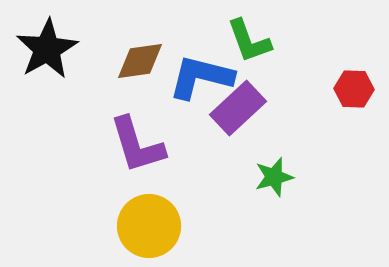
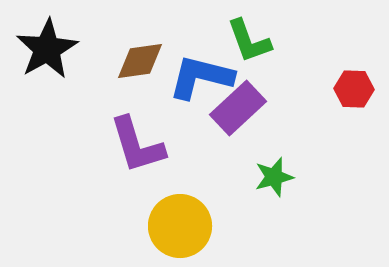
yellow circle: moved 31 px right
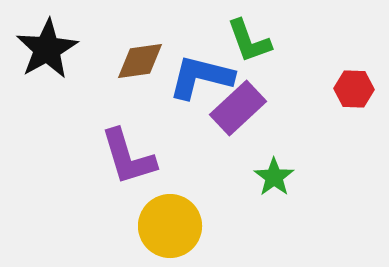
purple L-shape: moved 9 px left, 12 px down
green star: rotated 21 degrees counterclockwise
yellow circle: moved 10 px left
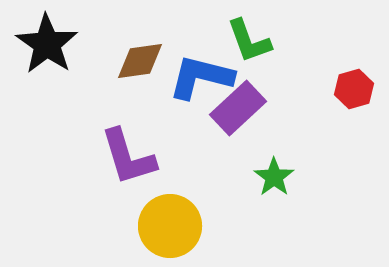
black star: moved 5 px up; rotated 8 degrees counterclockwise
red hexagon: rotated 18 degrees counterclockwise
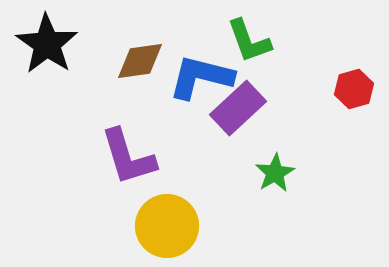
green star: moved 1 px right, 4 px up; rotated 6 degrees clockwise
yellow circle: moved 3 px left
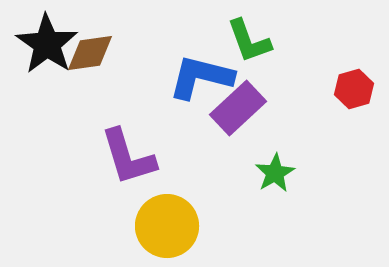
brown diamond: moved 50 px left, 8 px up
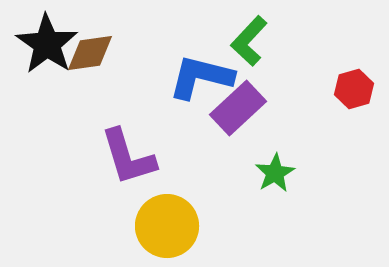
green L-shape: rotated 63 degrees clockwise
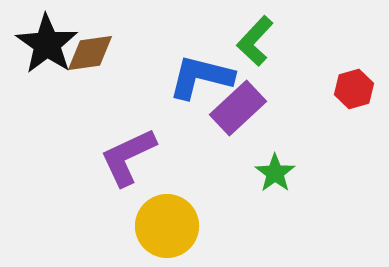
green L-shape: moved 6 px right
purple L-shape: rotated 82 degrees clockwise
green star: rotated 6 degrees counterclockwise
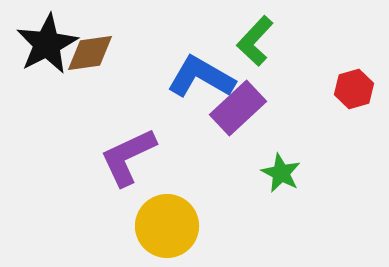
black star: rotated 10 degrees clockwise
blue L-shape: rotated 16 degrees clockwise
green star: moved 6 px right; rotated 9 degrees counterclockwise
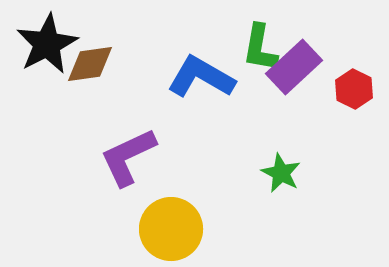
green L-shape: moved 5 px right, 7 px down; rotated 33 degrees counterclockwise
brown diamond: moved 11 px down
red hexagon: rotated 18 degrees counterclockwise
purple rectangle: moved 56 px right, 41 px up
yellow circle: moved 4 px right, 3 px down
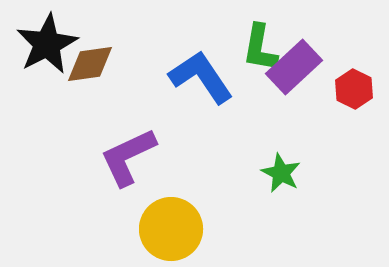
blue L-shape: rotated 26 degrees clockwise
